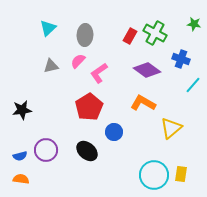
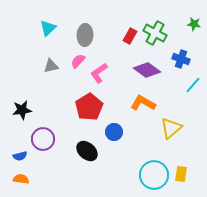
purple circle: moved 3 px left, 11 px up
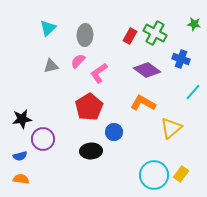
cyan line: moved 7 px down
black star: moved 9 px down
black ellipse: moved 4 px right; rotated 45 degrees counterclockwise
yellow rectangle: rotated 28 degrees clockwise
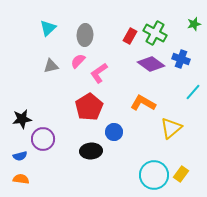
green star: rotated 24 degrees counterclockwise
purple diamond: moved 4 px right, 6 px up
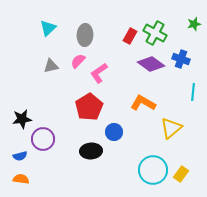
cyan line: rotated 36 degrees counterclockwise
cyan circle: moved 1 px left, 5 px up
